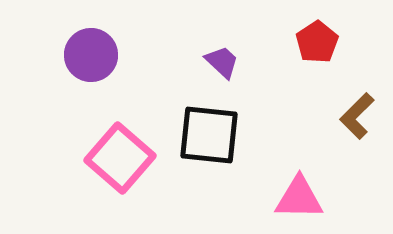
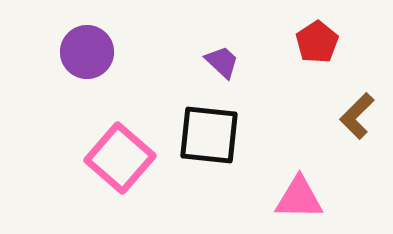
purple circle: moved 4 px left, 3 px up
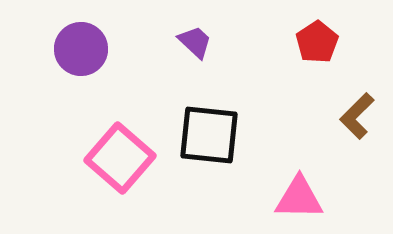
purple circle: moved 6 px left, 3 px up
purple trapezoid: moved 27 px left, 20 px up
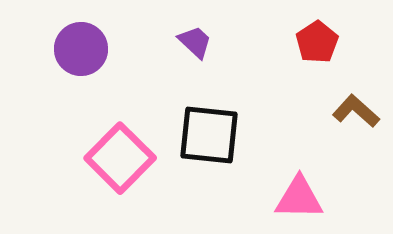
brown L-shape: moved 1 px left, 5 px up; rotated 87 degrees clockwise
pink square: rotated 4 degrees clockwise
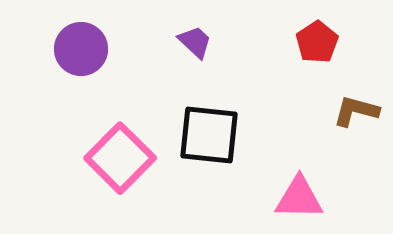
brown L-shape: rotated 27 degrees counterclockwise
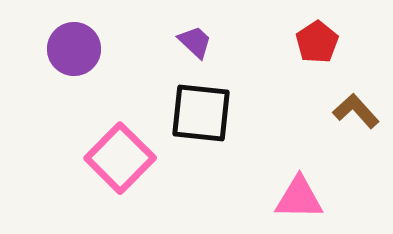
purple circle: moved 7 px left
brown L-shape: rotated 33 degrees clockwise
black square: moved 8 px left, 22 px up
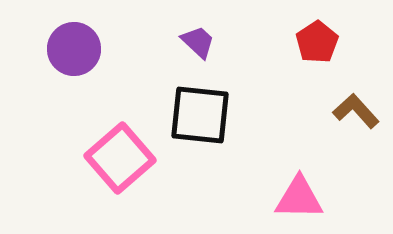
purple trapezoid: moved 3 px right
black square: moved 1 px left, 2 px down
pink square: rotated 4 degrees clockwise
